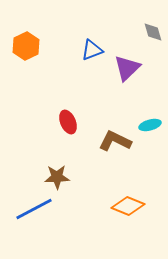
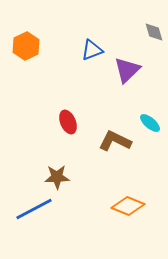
gray diamond: moved 1 px right
purple triangle: moved 2 px down
cyan ellipse: moved 2 px up; rotated 55 degrees clockwise
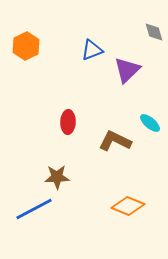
red ellipse: rotated 25 degrees clockwise
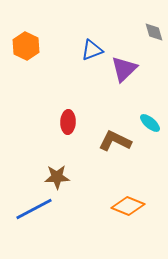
orange hexagon: rotated 8 degrees counterclockwise
purple triangle: moved 3 px left, 1 px up
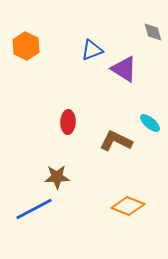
gray diamond: moved 1 px left
purple triangle: rotated 44 degrees counterclockwise
brown L-shape: moved 1 px right
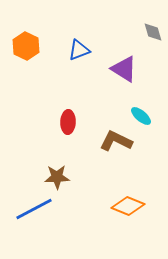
blue triangle: moved 13 px left
cyan ellipse: moved 9 px left, 7 px up
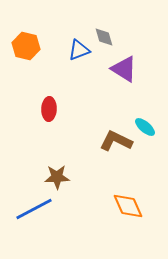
gray diamond: moved 49 px left, 5 px down
orange hexagon: rotated 12 degrees counterclockwise
cyan ellipse: moved 4 px right, 11 px down
red ellipse: moved 19 px left, 13 px up
orange diamond: rotated 44 degrees clockwise
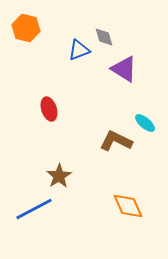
orange hexagon: moved 18 px up
red ellipse: rotated 20 degrees counterclockwise
cyan ellipse: moved 4 px up
brown star: moved 2 px right, 1 px up; rotated 30 degrees counterclockwise
